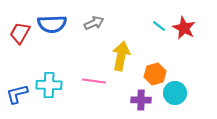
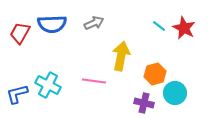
cyan cross: moved 1 px left; rotated 25 degrees clockwise
purple cross: moved 3 px right, 3 px down; rotated 12 degrees clockwise
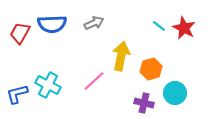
orange hexagon: moved 4 px left, 5 px up
pink line: rotated 50 degrees counterclockwise
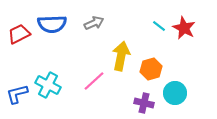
red trapezoid: moved 1 px left, 1 px down; rotated 35 degrees clockwise
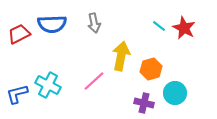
gray arrow: rotated 102 degrees clockwise
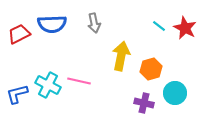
red star: moved 1 px right
pink line: moved 15 px left; rotated 55 degrees clockwise
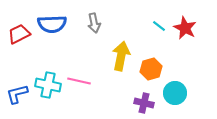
cyan cross: rotated 15 degrees counterclockwise
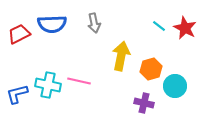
cyan circle: moved 7 px up
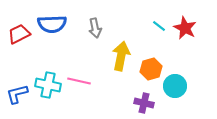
gray arrow: moved 1 px right, 5 px down
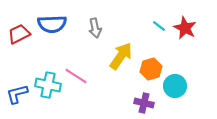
yellow arrow: rotated 24 degrees clockwise
pink line: moved 3 px left, 5 px up; rotated 20 degrees clockwise
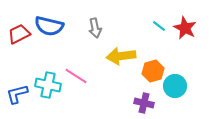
blue semicircle: moved 3 px left, 2 px down; rotated 16 degrees clockwise
yellow arrow: rotated 132 degrees counterclockwise
orange hexagon: moved 2 px right, 2 px down
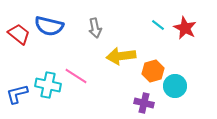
cyan line: moved 1 px left, 1 px up
red trapezoid: rotated 65 degrees clockwise
